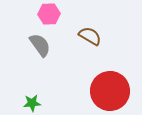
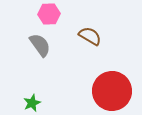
red circle: moved 2 px right
green star: rotated 18 degrees counterclockwise
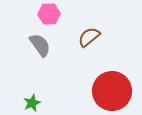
brown semicircle: moved 1 px left, 1 px down; rotated 70 degrees counterclockwise
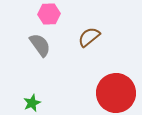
red circle: moved 4 px right, 2 px down
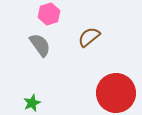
pink hexagon: rotated 15 degrees counterclockwise
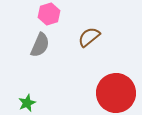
gray semicircle: rotated 60 degrees clockwise
green star: moved 5 px left
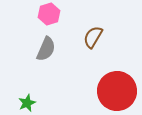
brown semicircle: moved 4 px right; rotated 20 degrees counterclockwise
gray semicircle: moved 6 px right, 4 px down
red circle: moved 1 px right, 2 px up
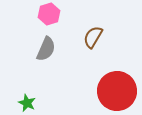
green star: rotated 24 degrees counterclockwise
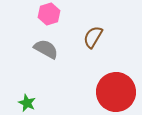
gray semicircle: rotated 85 degrees counterclockwise
red circle: moved 1 px left, 1 px down
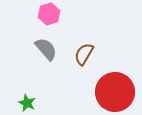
brown semicircle: moved 9 px left, 17 px down
gray semicircle: rotated 20 degrees clockwise
red circle: moved 1 px left
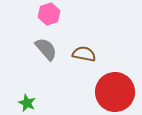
brown semicircle: rotated 70 degrees clockwise
